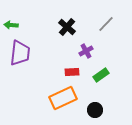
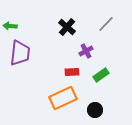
green arrow: moved 1 px left, 1 px down
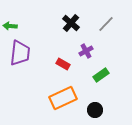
black cross: moved 4 px right, 4 px up
red rectangle: moved 9 px left, 8 px up; rotated 32 degrees clockwise
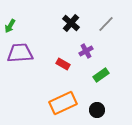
green arrow: rotated 64 degrees counterclockwise
purple trapezoid: rotated 100 degrees counterclockwise
orange rectangle: moved 5 px down
black circle: moved 2 px right
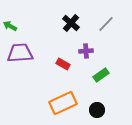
green arrow: rotated 88 degrees clockwise
purple cross: rotated 24 degrees clockwise
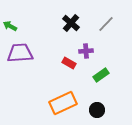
red rectangle: moved 6 px right, 1 px up
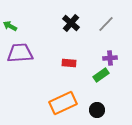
purple cross: moved 24 px right, 7 px down
red rectangle: rotated 24 degrees counterclockwise
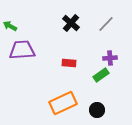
purple trapezoid: moved 2 px right, 3 px up
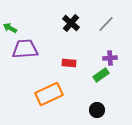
green arrow: moved 2 px down
purple trapezoid: moved 3 px right, 1 px up
orange rectangle: moved 14 px left, 9 px up
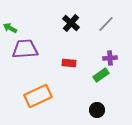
orange rectangle: moved 11 px left, 2 px down
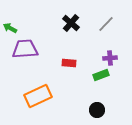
green rectangle: rotated 14 degrees clockwise
